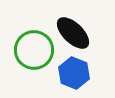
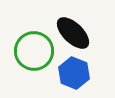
green circle: moved 1 px down
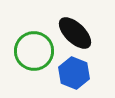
black ellipse: moved 2 px right
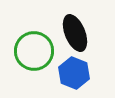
black ellipse: rotated 24 degrees clockwise
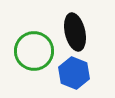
black ellipse: moved 1 px up; rotated 9 degrees clockwise
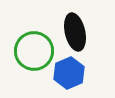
blue hexagon: moved 5 px left; rotated 16 degrees clockwise
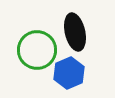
green circle: moved 3 px right, 1 px up
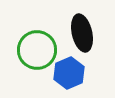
black ellipse: moved 7 px right, 1 px down
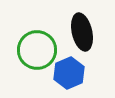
black ellipse: moved 1 px up
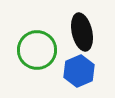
blue hexagon: moved 10 px right, 2 px up
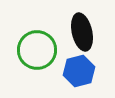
blue hexagon: rotated 8 degrees clockwise
